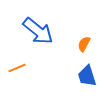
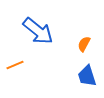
orange line: moved 2 px left, 3 px up
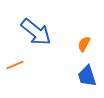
blue arrow: moved 2 px left, 1 px down
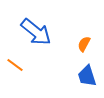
orange line: rotated 60 degrees clockwise
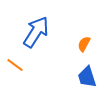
blue arrow: rotated 96 degrees counterclockwise
blue trapezoid: moved 1 px down
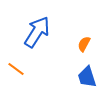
blue arrow: moved 1 px right
orange line: moved 1 px right, 4 px down
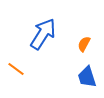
blue arrow: moved 6 px right, 2 px down
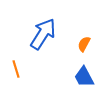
orange line: rotated 36 degrees clockwise
blue trapezoid: moved 3 px left; rotated 10 degrees counterclockwise
